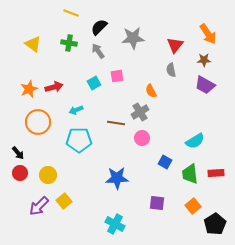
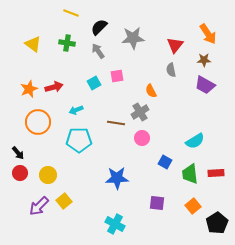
green cross: moved 2 px left
black pentagon: moved 2 px right, 1 px up
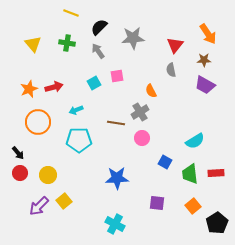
yellow triangle: rotated 12 degrees clockwise
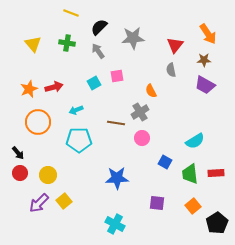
purple arrow: moved 3 px up
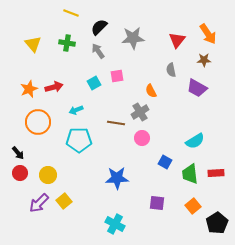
red triangle: moved 2 px right, 5 px up
purple trapezoid: moved 8 px left, 3 px down
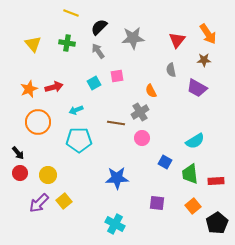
red rectangle: moved 8 px down
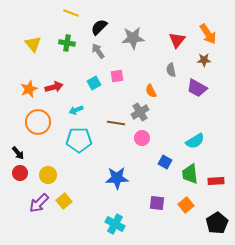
orange square: moved 7 px left, 1 px up
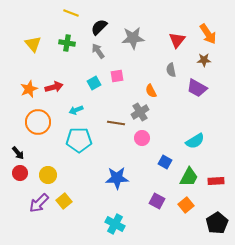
green trapezoid: moved 1 px left, 3 px down; rotated 145 degrees counterclockwise
purple square: moved 2 px up; rotated 21 degrees clockwise
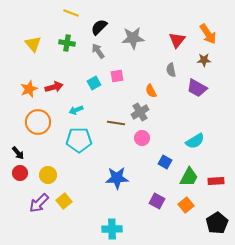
cyan cross: moved 3 px left, 5 px down; rotated 30 degrees counterclockwise
